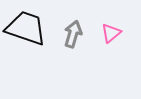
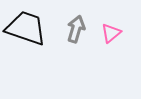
gray arrow: moved 3 px right, 5 px up
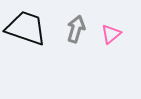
pink triangle: moved 1 px down
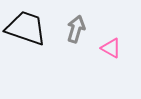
pink triangle: moved 14 px down; rotated 50 degrees counterclockwise
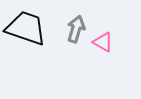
pink triangle: moved 8 px left, 6 px up
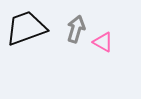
black trapezoid: rotated 39 degrees counterclockwise
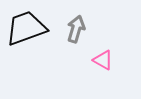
pink triangle: moved 18 px down
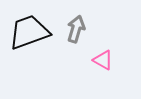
black trapezoid: moved 3 px right, 4 px down
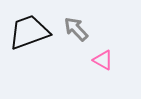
gray arrow: rotated 60 degrees counterclockwise
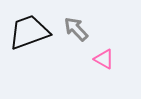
pink triangle: moved 1 px right, 1 px up
